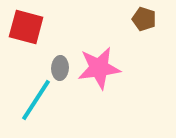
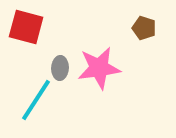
brown pentagon: moved 9 px down
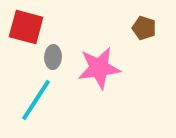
gray ellipse: moved 7 px left, 11 px up
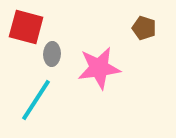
gray ellipse: moved 1 px left, 3 px up
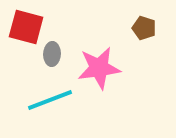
cyan line: moved 14 px right; rotated 36 degrees clockwise
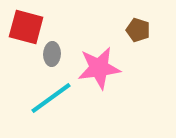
brown pentagon: moved 6 px left, 2 px down
cyan line: moved 1 px right, 2 px up; rotated 15 degrees counterclockwise
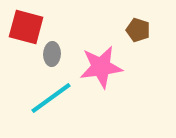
pink star: moved 2 px right, 1 px up
